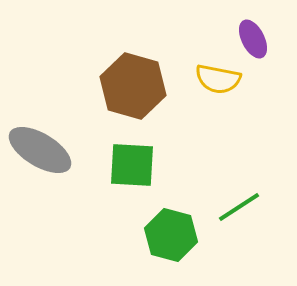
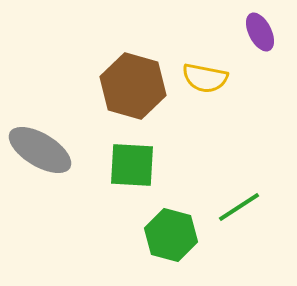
purple ellipse: moved 7 px right, 7 px up
yellow semicircle: moved 13 px left, 1 px up
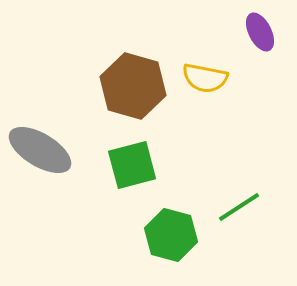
green square: rotated 18 degrees counterclockwise
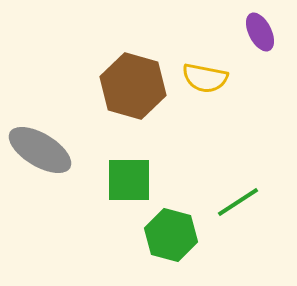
green square: moved 3 px left, 15 px down; rotated 15 degrees clockwise
green line: moved 1 px left, 5 px up
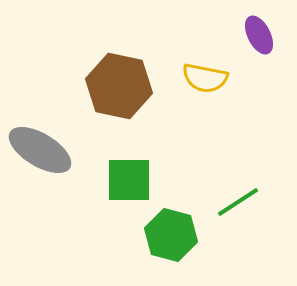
purple ellipse: moved 1 px left, 3 px down
brown hexagon: moved 14 px left; rotated 4 degrees counterclockwise
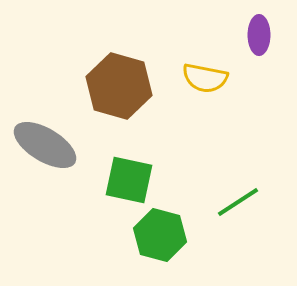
purple ellipse: rotated 27 degrees clockwise
brown hexagon: rotated 4 degrees clockwise
gray ellipse: moved 5 px right, 5 px up
green square: rotated 12 degrees clockwise
green hexagon: moved 11 px left
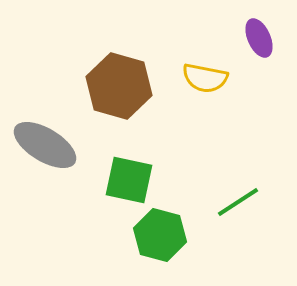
purple ellipse: moved 3 px down; rotated 24 degrees counterclockwise
